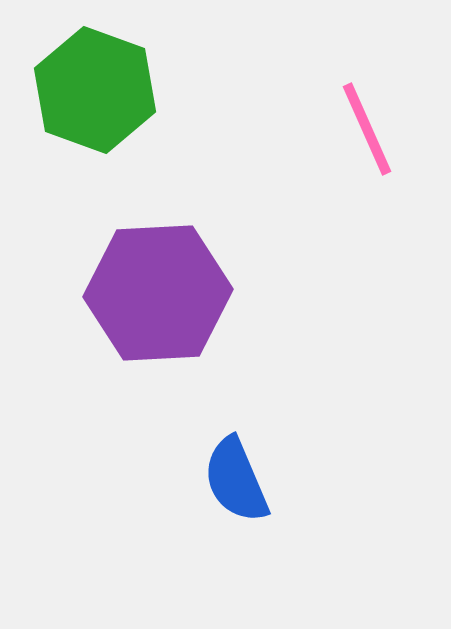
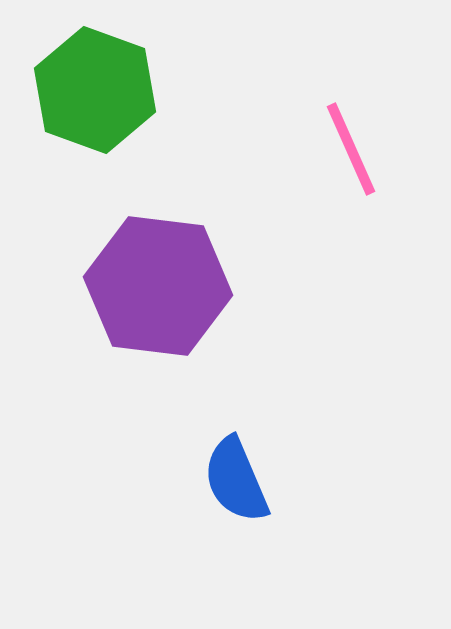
pink line: moved 16 px left, 20 px down
purple hexagon: moved 7 px up; rotated 10 degrees clockwise
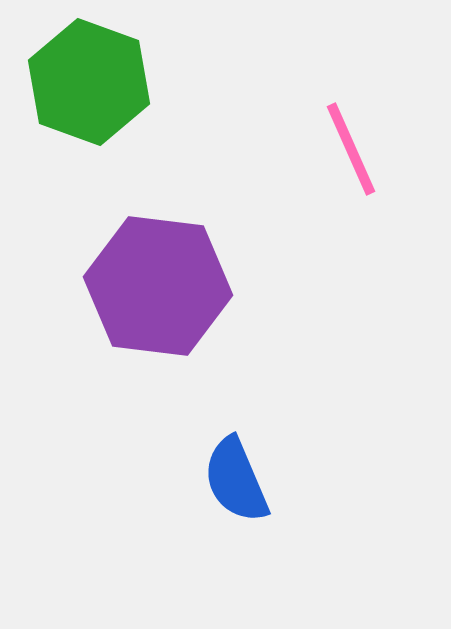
green hexagon: moved 6 px left, 8 px up
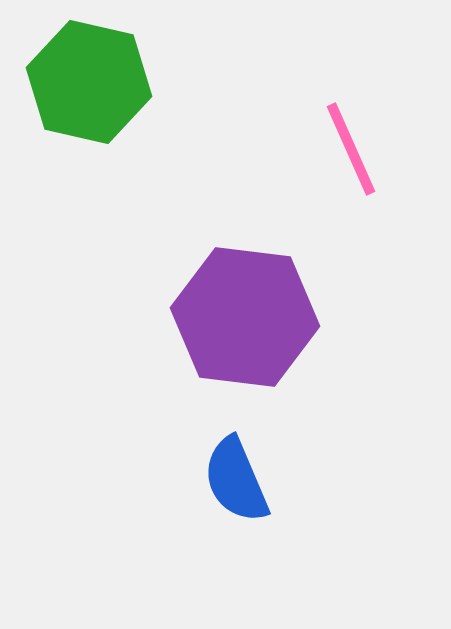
green hexagon: rotated 7 degrees counterclockwise
purple hexagon: moved 87 px right, 31 px down
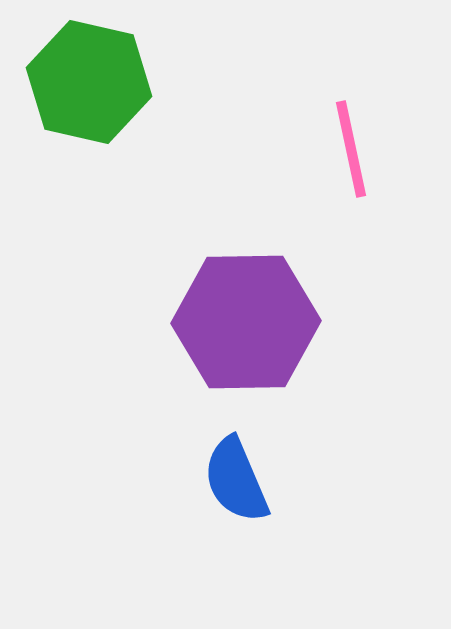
pink line: rotated 12 degrees clockwise
purple hexagon: moved 1 px right, 5 px down; rotated 8 degrees counterclockwise
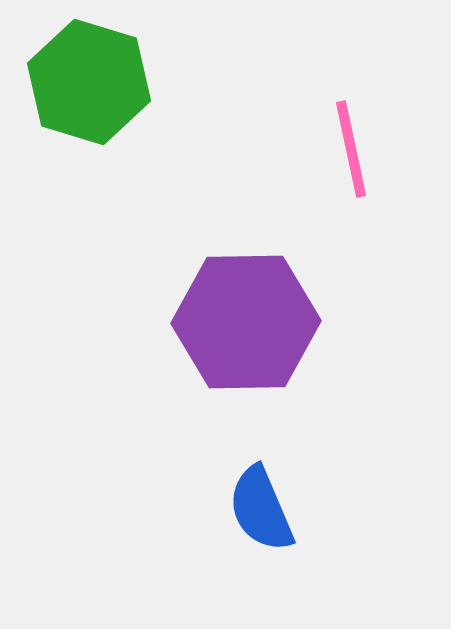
green hexagon: rotated 4 degrees clockwise
blue semicircle: moved 25 px right, 29 px down
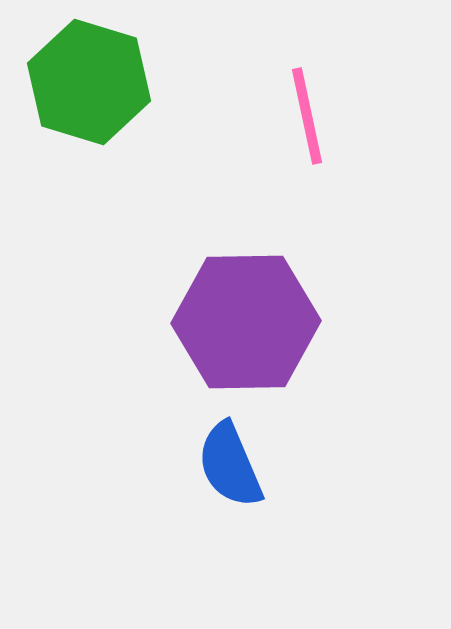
pink line: moved 44 px left, 33 px up
blue semicircle: moved 31 px left, 44 px up
